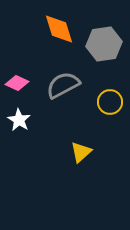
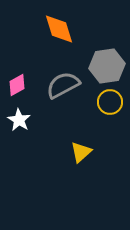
gray hexagon: moved 3 px right, 22 px down
pink diamond: moved 2 px down; rotated 55 degrees counterclockwise
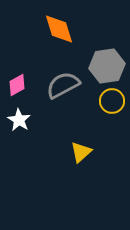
yellow circle: moved 2 px right, 1 px up
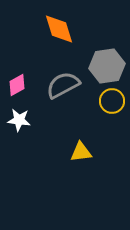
white star: rotated 25 degrees counterclockwise
yellow triangle: rotated 35 degrees clockwise
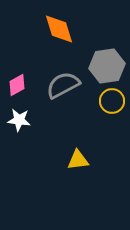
yellow triangle: moved 3 px left, 8 px down
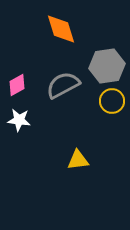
orange diamond: moved 2 px right
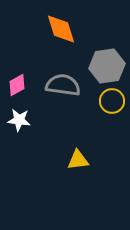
gray semicircle: rotated 36 degrees clockwise
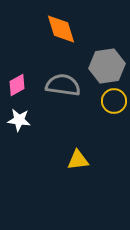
yellow circle: moved 2 px right
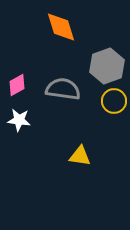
orange diamond: moved 2 px up
gray hexagon: rotated 12 degrees counterclockwise
gray semicircle: moved 4 px down
yellow triangle: moved 2 px right, 4 px up; rotated 15 degrees clockwise
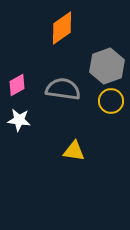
orange diamond: moved 1 px right, 1 px down; rotated 72 degrees clockwise
yellow circle: moved 3 px left
yellow triangle: moved 6 px left, 5 px up
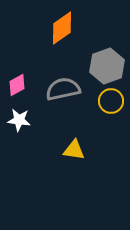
gray semicircle: rotated 20 degrees counterclockwise
yellow triangle: moved 1 px up
